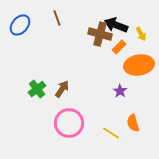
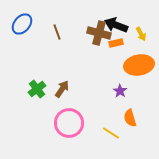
brown line: moved 14 px down
blue ellipse: moved 2 px right, 1 px up
brown cross: moved 1 px left, 1 px up
orange rectangle: moved 3 px left, 4 px up; rotated 32 degrees clockwise
orange semicircle: moved 3 px left, 5 px up
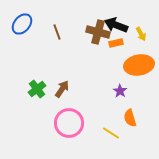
brown cross: moved 1 px left, 1 px up
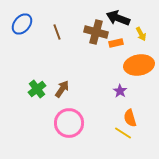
black arrow: moved 2 px right, 7 px up
brown cross: moved 2 px left
yellow line: moved 12 px right
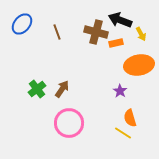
black arrow: moved 2 px right, 2 px down
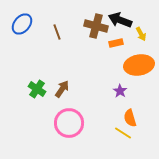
brown cross: moved 6 px up
green cross: rotated 18 degrees counterclockwise
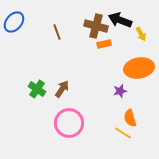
blue ellipse: moved 8 px left, 2 px up
orange rectangle: moved 12 px left, 1 px down
orange ellipse: moved 3 px down
purple star: rotated 24 degrees clockwise
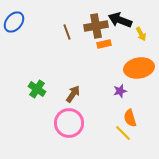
brown cross: rotated 25 degrees counterclockwise
brown line: moved 10 px right
brown arrow: moved 11 px right, 5 px down
yellow line: rotated 12 degrees clockwise
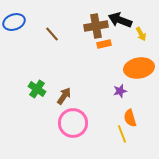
blue ellipse: rotated 30 degrees clockwise
brown line: moved 15 px left, 2 px down; rotated 21 degrees counterclockwise
brown arrow: moved 9 px left, 2 px down
pink circle: moved 4 px right
yellow line: moved 1 px left, 1 px down; rotated 24 degrees clockwise
